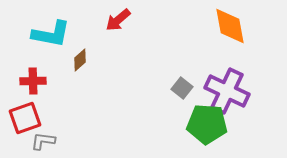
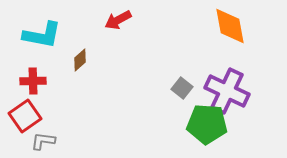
red arrow: rotated 12 degrees clockwise
cyan L-shape: moved 9 px left, 1 px down
red square: moved 2 px up; rotated 16 degrees counterclockwise
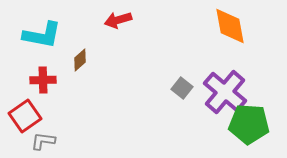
red arrow: rotated 12 degrees clockwise
red cross: moved 10 px right, 1 px up
purple cross: moved 2 px left, 1 px down; rotated 15 degrees clockwise
green pentagon: moved 42 px right
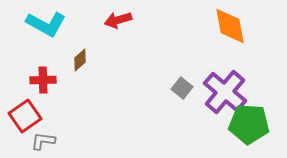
cyan L-shape: moved 4 px right, 11 px up; rotated 18 degrees clockwise
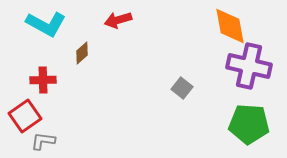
brown diamond: moved 2 px right, 7 px up
purple cross: moved 24 px right, 26 px up; rotated 27 degrees counterclockwise
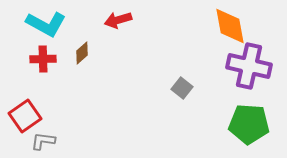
red cross: moved 21 px up
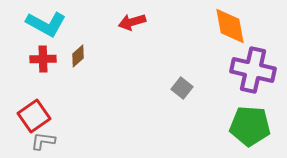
red arrow: moved 14 px right, 2 px down
brown diamond: moved 4 px left, 3 px down
purple cross: moved 4 px right, 4 px down
red square: moved 9 px right
green pentagon: moved 1 px right, 2 px down
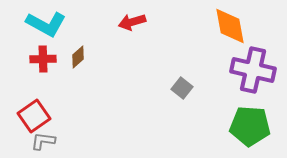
brown diamond: moved 1 px down
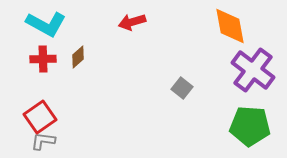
purple cross: rotated 24 degrees clockwise
red square: moved 6 px right, 1 px down
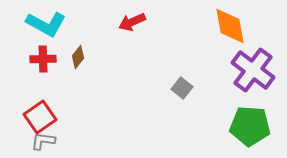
red arrow: rotated 8 degrees counterclockwise
brown diamond: rotated 10 degrees counterclockwise
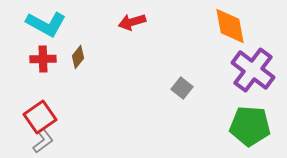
red arrow: rotated 8 degrees clockwise
gray L-shape: rotated 135 degrees clockwise
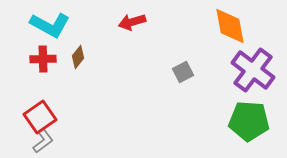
cyan L-shape: moved 4 px right, 1 px down
gray square: moved 1 px right, 16 px up; rotated 25 degrees clockwise
green pentagon: moved 1 px left, 5 px up
